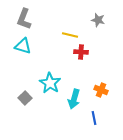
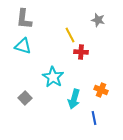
gray L-shape: rotated 15 degrees counterclockwise
yellow line: rotated 49 degrees clockwise
cyan star: moved 3 px right, 6 px up
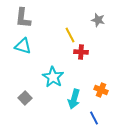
gray L-shape: moved 1 px left, 1 px up
blue line: rotated 16 degrees counterclockwise
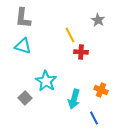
gray star: rotated 16 degrees clockwise
cyan star: moved 7 px left, 4 px down
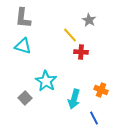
gray star: moved 9 px left
yellow line: rotated 14 degrees counterclockwise
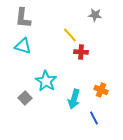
gray star: moved 6 px right, 5 px up; rotated 24 degrees counterclockwise
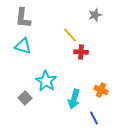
gray star: rotated 24 degrees counterclockwise
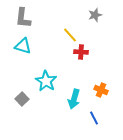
gray square: moved 3 px left, 1 px down
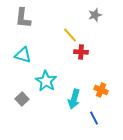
cyan triangle: moved 9 px down
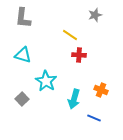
yellow line: rotated 14 degrees counterclockwise
red cross: moved 2 px left, 3 px down
blue line: rotated 40 degrees counterclockwise
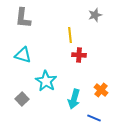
yellow line: rotated 49 degrees clockwise
orange cross: rotated 16 degrees clockwise
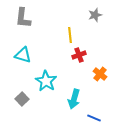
red cross: rotated 24 degrees counterclockwise
orange cross: moved 1 px left, 16 px up
